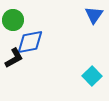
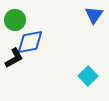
green circle: moved 2 px right
cyan square: moved 4 px left
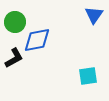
green circle: moved 2 px down
blue diamond: moved 7 px right, 2 px up
cyan square: rotated 36 degrees clockwise
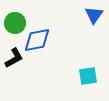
green circle: moved 1 px down
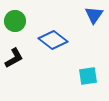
green circle: moved 2 px up
blue diamond: moved 16 px right; rotated 48 degrees clockwise
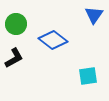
green circle: moved 1 px right, 3 px down
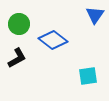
blue triangle: moved 1 px right
green circle: moved 3 px right
black L-shape: moved 3 px right
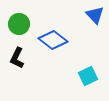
blue triangle: rotated 18 degrees counterclockwise
black L-shape: rotated 145 degrees clockwise
cyan square: rotated 18 degrees counterclockwise
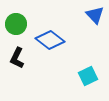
green circle: moved 3 px left
blue diamond: moved 3 px left
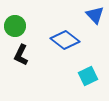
green circle: moved 1 px left, 2 px down
blue diamond: moved 15 px right
black L-shape: moved 4 px right, 3 px up
